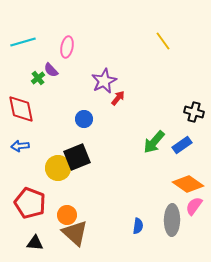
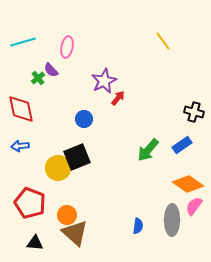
green arrow: moved 6 px left, 8 px down
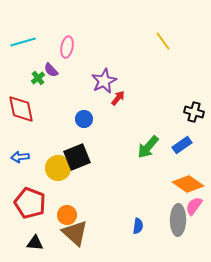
blue arrow: moved 11 px down
green arrow: moved 3 px up
gray ellipse: moved 6 px right
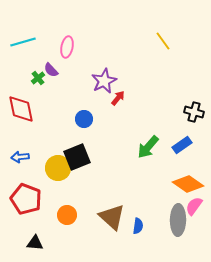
red pentagon: moved 4 px left, 4 px up
brown triangle: moved 37 px right, 16 px up
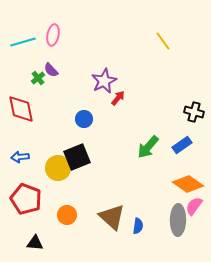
pink ellipse: moved 14 px left, 12 px up
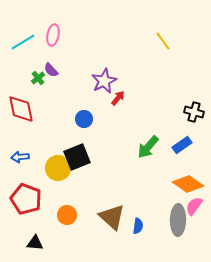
cyan line: rotated 15 degrees counterclockwise
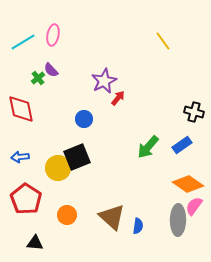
red pentagon: rotated 12 degrees clockwise
